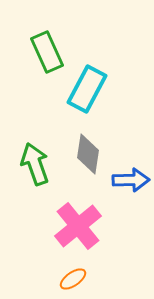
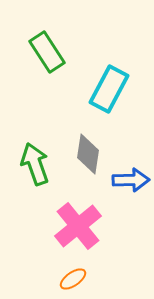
green rectangle: rotated 9 degrees counterclockwise
cyan rectangle: moved 22 px right
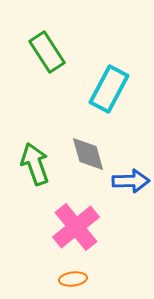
gray diamond: rotated 24 degrees counterclockwise
blue arrow: moved 1 px down
pink cross: moved 2 px left, 1 px down
orange ellipse: rotated 28 degrees clockwise
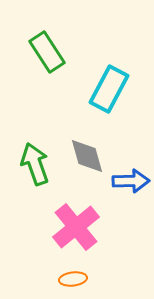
gray diamond: moved 1 px left, 2 px down
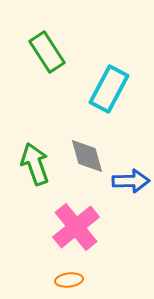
orange ellipse: moved 4 px left, 1 px down
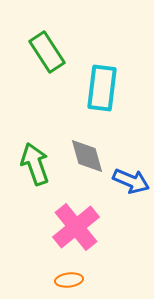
cyan rectangle: moved 7 px left, 1 px up; rotated 21 degrees counterclockwise
blue arrow: rotated 24 degrees clockwise
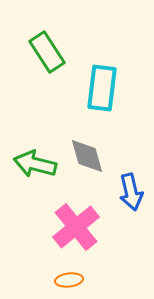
green arrow: rotated 57 degrees counterclockwise
blue arrow: moved 11 px down; rotated 54 degrees clockwise
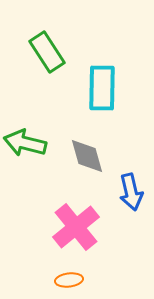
cyan rectangle: rotated 6 degrees counterclockwise
green arrow: moved 10 px left, 21 px up
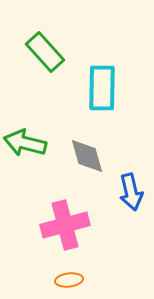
green rectangle: moved 2 px left; rotated 9 degrees counterclockwise
pink cross: moved 11 px left, 2 px up; rotated 24 degrees clockwise
